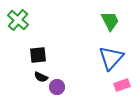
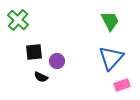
black square: moved 4 px left, 3 px up
purple circle: moved 26 px up
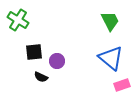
green cross: rotated 10 degrees counterclockwise
blue triangle: rotated 32 degrees counterclockwise
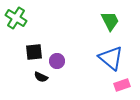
green cross: moved 2 px left, 2 px up
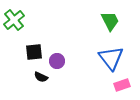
green cross: moved 2 px left, 2 px down; rotated 20 degrees clockwise
blue triangle: rotated 12 degrees clockwise
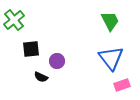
black square: moved 3 px left, 3 px up
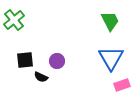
black square: moved 6 px left, 11 px down
blue triangle: rotated 8 degrees clockwise
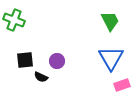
green cross: rotated 30 degrees counterclockwise
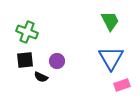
green cross: moved 13 px right, 12 px down
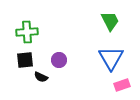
green cross: rotated 25 degrees counterclockwise
purple circle: moved 2 px right, 1 px up
